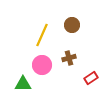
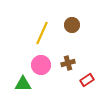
yellow line: moved 2 px up
brown cross: moved 1 px left, 5 px down
pink circle: moved 1 px left
red rectangle: moved 4 px left, 2 px down
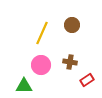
brown cross: moved 2 px right, 1 px up; rotated 24 degrees clockwise
green triangle: moved 1 px right, 2 px down
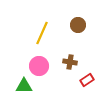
brown circle: moved 6 px right
pink circle: moved 2 px left, 1 px down
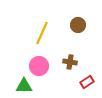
red rectangle: moved 2 px down
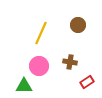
yellow line: moved 1 px left
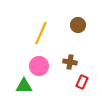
red rectangle: moved 5 px left; rotated 32 degrees counterclockwise
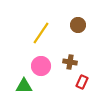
yellow line: rotated 10 degrees clockwise
pink circle: moved 2 px right
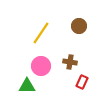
brown circle: moved 1 px right, 1 px down
green triangle: moved 3 px right
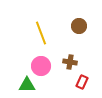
yellow line: rotated 55 degrees counterclockwise
green triangle: moved 1 px up
